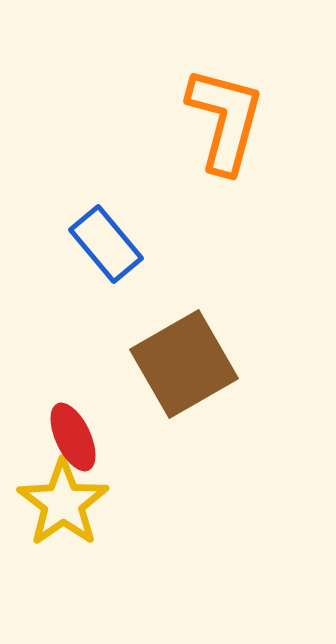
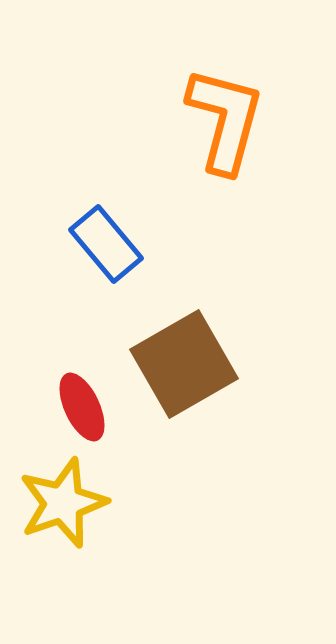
red ellipse: moved 9 px right, 30 px up
yellow star: rotated 16 degrees clockwise
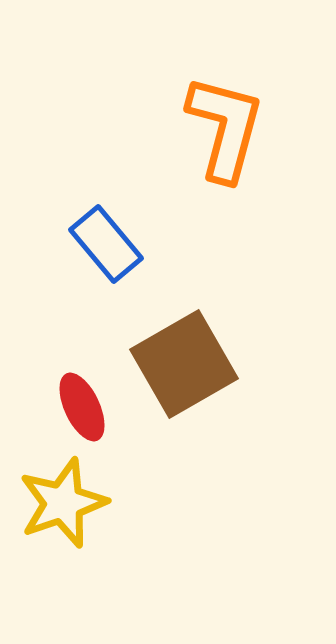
orange L-shape: moved 8 px down
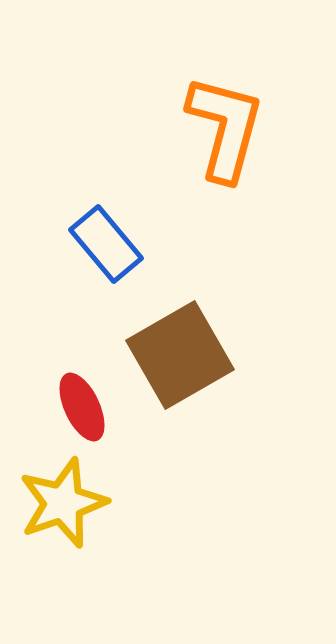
brown square: moved 4 px left, 9 px up
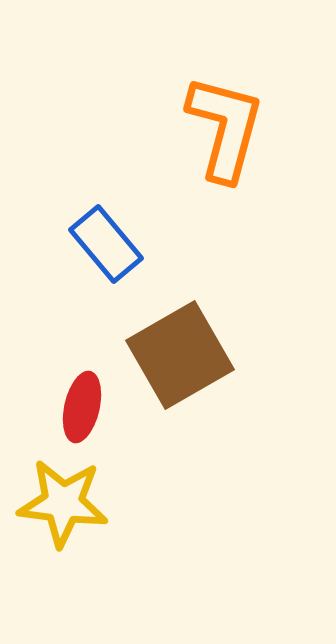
red ellipse: rotated 38 degrees clockwise
yellow star: rotated 26 degrees clockwise
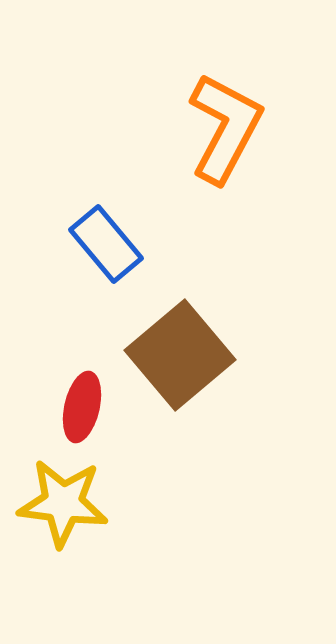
orange L-shape: rotated 13 degrees clockwise
brown square: rotated 10 degrees counterclockwise
